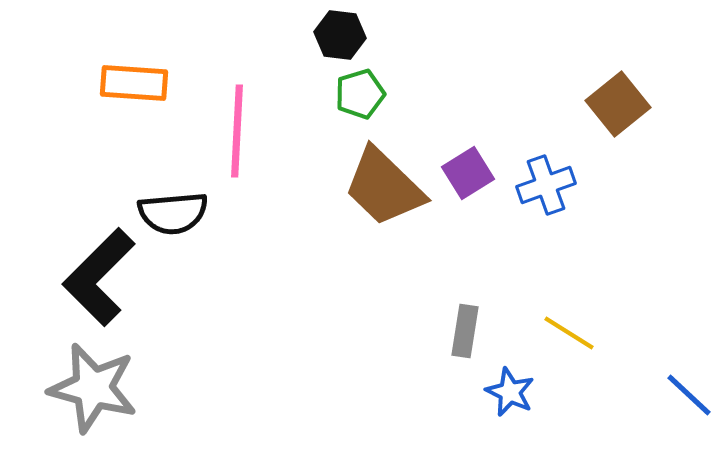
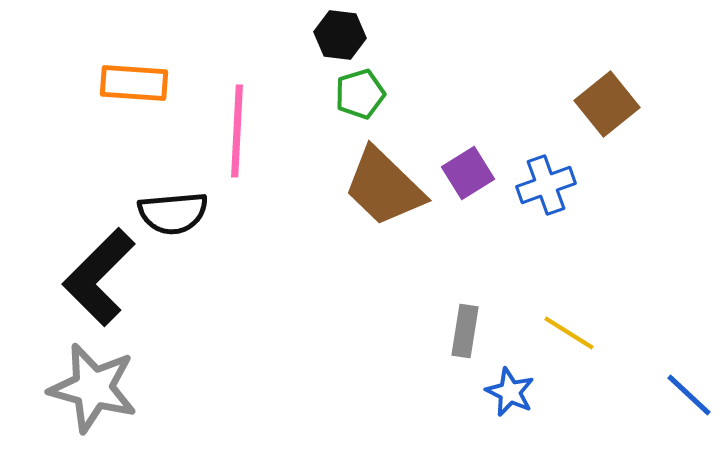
brown square: moved 11 px left
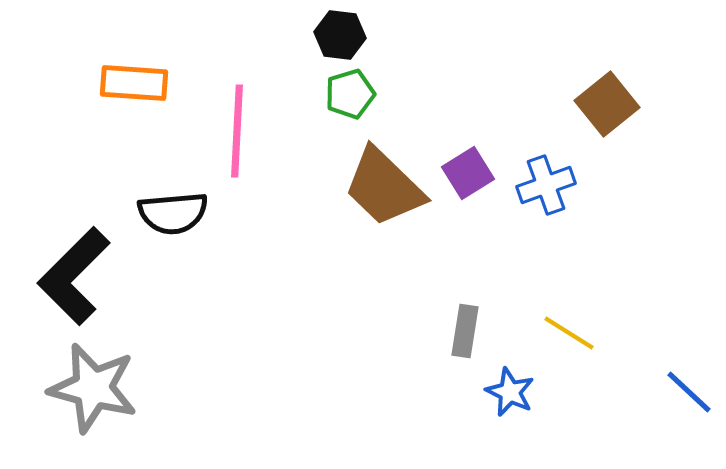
green pentagon: moved 10 px left
black L-shape: moved 25 px left, 1 px up
blue line: moved 3 px up
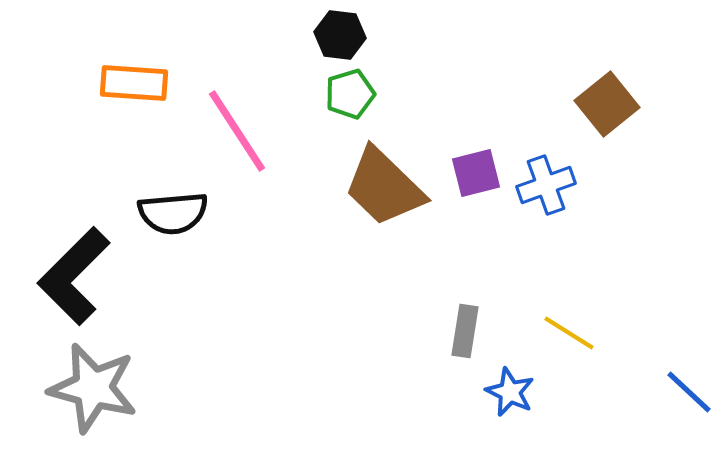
pink line: rotated 36 degrees counterclockwise
purple square: moved 8 px right; rotated 18 degrees clockwise
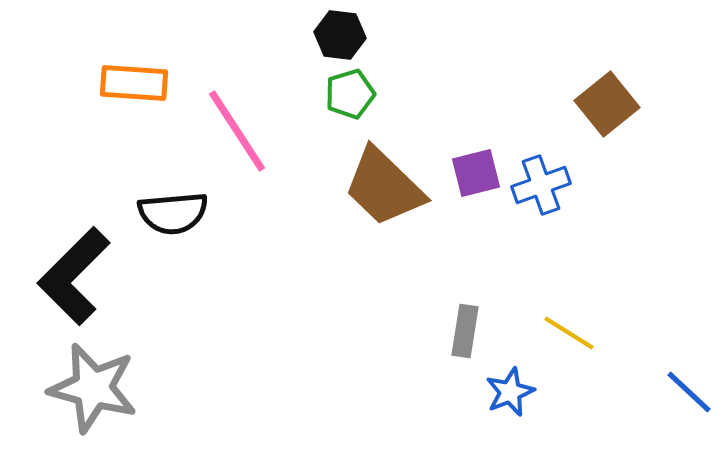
blue cross: moved 5 px left
blue star: rotated 24 degrees clockwise
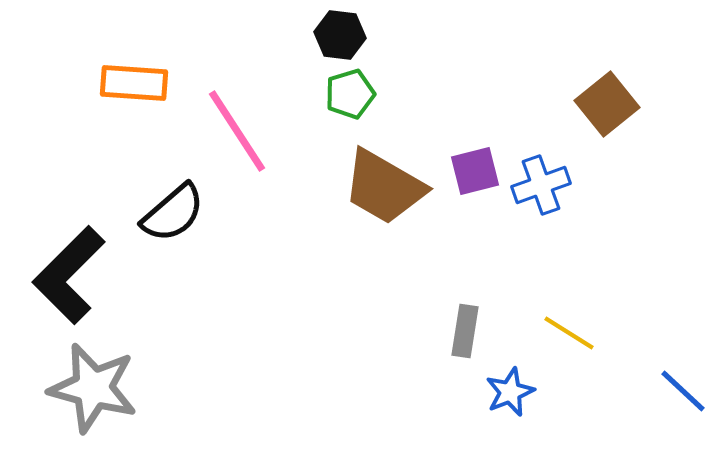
purple square: moved 1 px left, 2 px up
brown trapezoid: rotated 14 degrees counterclockwise
black semicircle: rotated 36 degrees counterclockwise
black L-shape: moved 5 px left, 1 px up
blue line: moved 6 px left, 1 px up
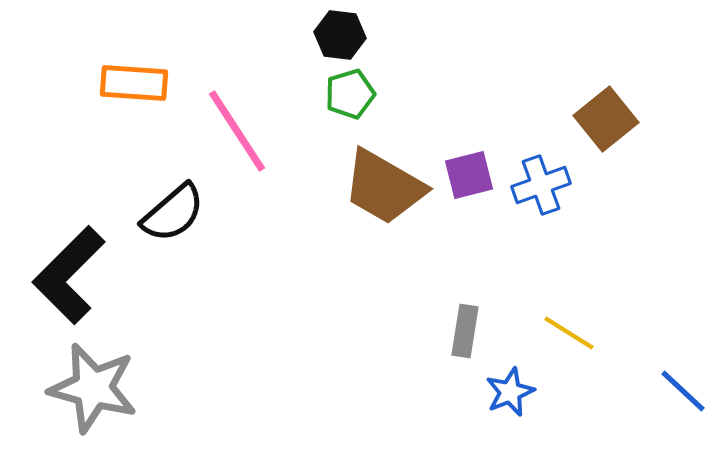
brown square: moved 1 px left, 15 px down
purple square: moved 6 px left, 4 px down
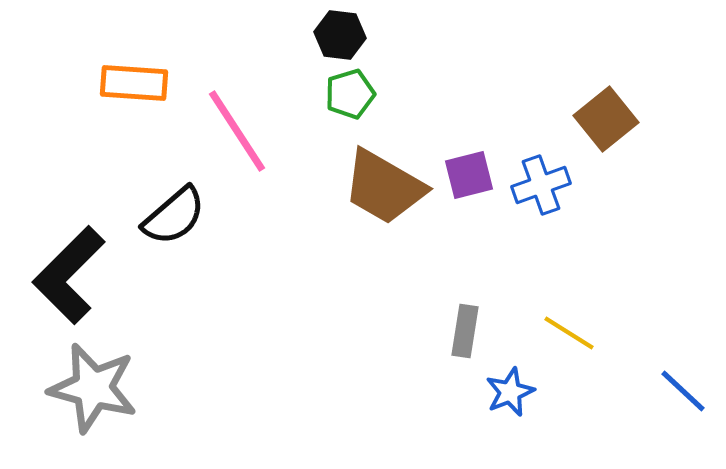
black semicircle: moved 1 px right, 3 px down
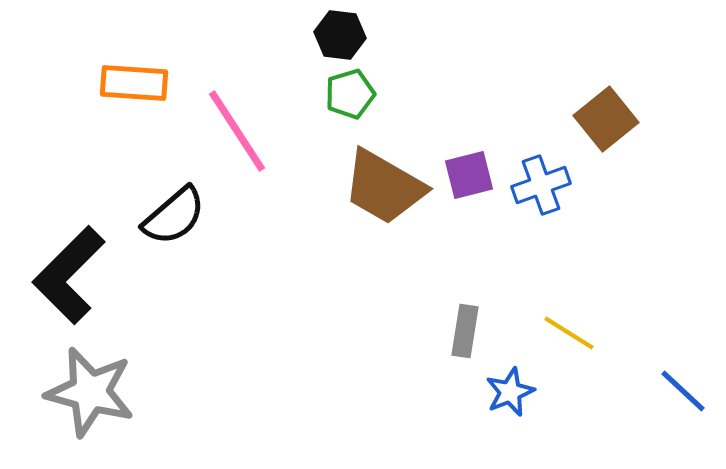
gray star: moved 3 px left, 4 px down
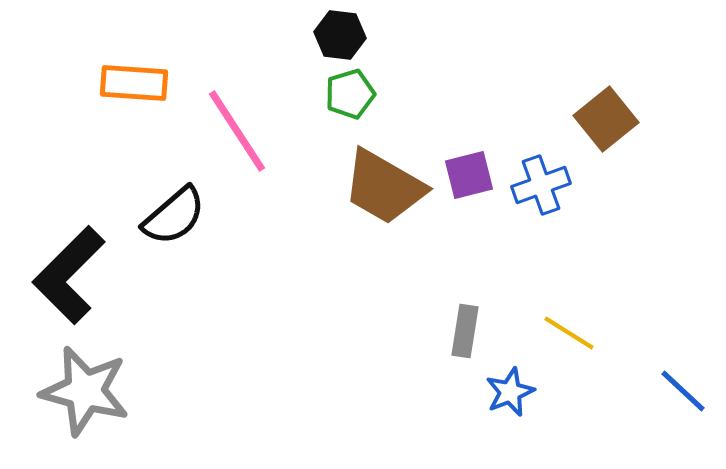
gray star: moved 5 px left, 1 px up
